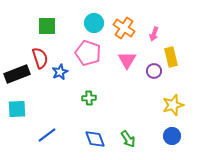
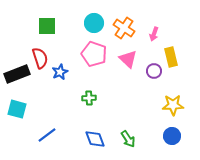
pink pentagon: moved 6 px right, 1 px down
pink triangle: moved 1 px right, 1 px up; rotated 18 degrees counterclockwise
yellow star: rotated 15 degrees clockwise
cyan square: rotated 18 degrees clockwise
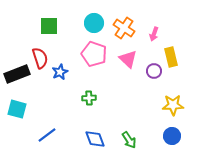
green square: moved 2 px right
green arrow: moved 1 px right, 1 px down
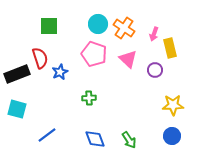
cyan circle: moved 4 px right, 1 px down
yellow rectangle: moved 1 px left, 9 px up
purple circle: moved 1 px right, 1 px up
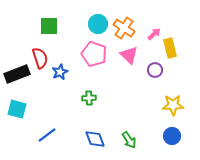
pink arrow: rotated 152 degrees counterclockwise
pink triangle: moved 1 px right, 4 px up
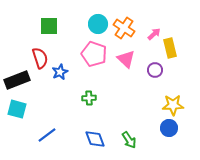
pink triangle: moved 3 px left, 4 px down
black rectangle: moved 6 px down
blue circle: moved 3 px left, 8 px up
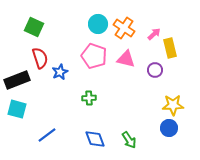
green square: moved 15 px left, 1 px down; rotated 24 degrees clockwise
pink pentagon: moved 2 px down
pink triangle: rotated 30 degrees counterclockwise
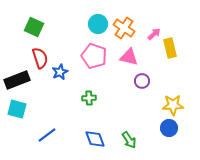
pink triangle: moved 3 px right, 2 px up
purple circle: moved 13 px left, 11 px down
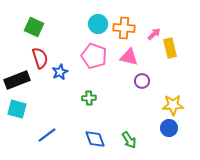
orange cross: rotated 30 degrees counterclockwise
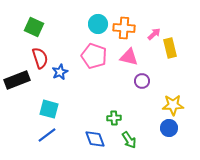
green cross: moved 25 px right, 20 px down
cyan square: moved 32 px right
